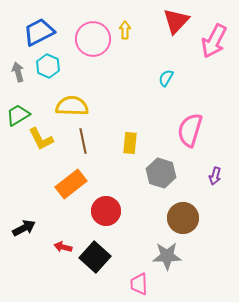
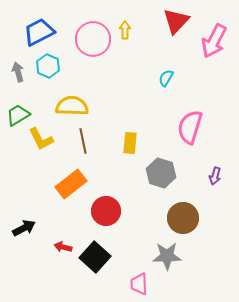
pink semicircle: moved 3 px up
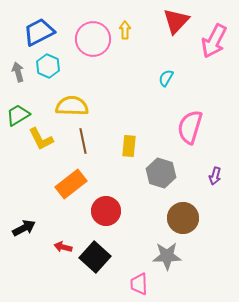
yellow rectangle: moved 1 px left, 3 px down
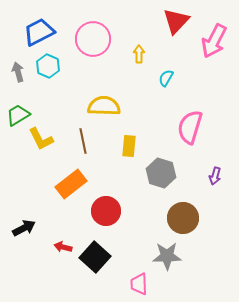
yellow arrow: moved 14 px right, 24 px down
yellow semicircle: moved 32 px right
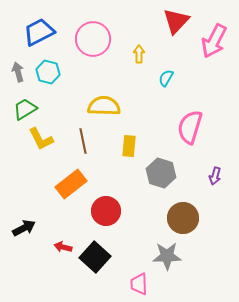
cyan hexagon: moved 6 px down; rotated 10 degrees counterclockwise
green trapezoid: moved 7 px right, 6 px up
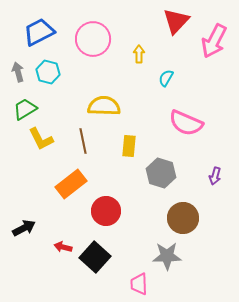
pink semicircle: moved 4 px left, 4 px up; rotated 84 degrees counterclockwise
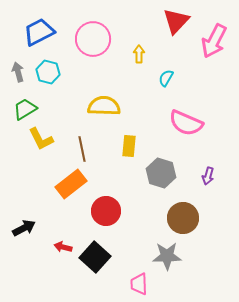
brown line: moved 1 px left, 8 px down
purple arrow: moved 7 px left
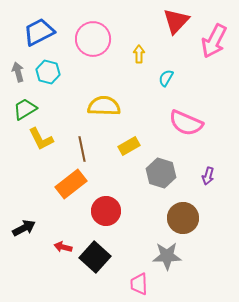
yellow rectangle: rotated 55 degrees clockwise
